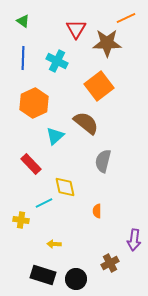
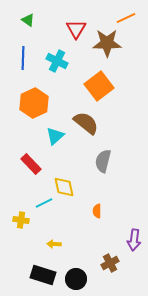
green triangle: moved 5 px right, 1 px up
yellow diamond: moved 1 px left
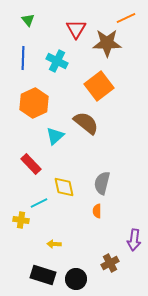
green triangle: rotated 16 degrees clockwise
gray semicircle: moved 1 px left, 22 px down
cyan line: moved 5 px left
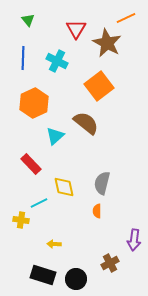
brown star: rotated 28 degrees clockwise
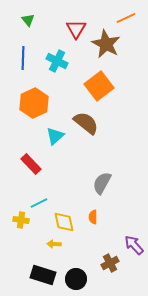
brown star: moved 1 px left, 1 px down
gray semicircle: rotated 15 degrees clockwise
yellow diamond: moved 35 px down
orange semicircle: moved 4 px left, 6 px down
purple arrow: moved 5 px down; rotated 130 degrees clockwise
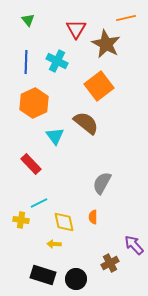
orange line: rotated 12 degrees clockwise
blue line: moved 3 px right, 4 px down
cyan triangle: rotated 24 degrees counterclockwise
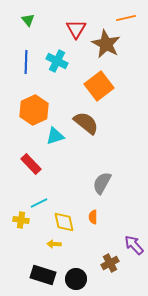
orange hexagon: moved 7 px down
cyan triangle: rotated 48 degrees clockwise
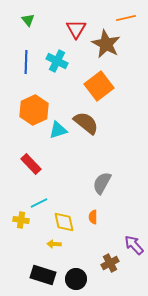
cyan triangle: moved 3 px right, 6 px up
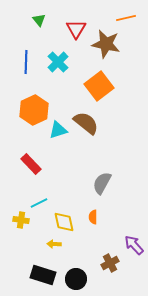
green triangle: moved 11 px right
brown star: rotated 16 degrees counterclockwise
cyan cross: moved 1 px right, 1 px down; rotated 20 degrees clockwise
